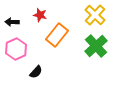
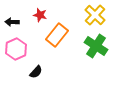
green cross: rotated 15 degrees counterclockwise
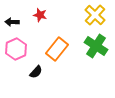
orange rectangle: moved 14 px down
